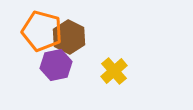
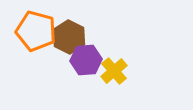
orange pentagon: moved 6 px left
purple hexagon: moved 30 px right, 5 px up; rotated 8 degrees clockwise
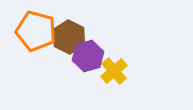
purple hexagon: moved 2 px right, 4 px up; rotated 12 degrees counterclockwise
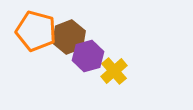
brown hexagon: rotated 12 degrees clockwise
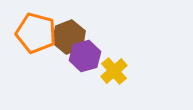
orange pentagon: moved 2 px down
purple hexagon: moved 3 px left
